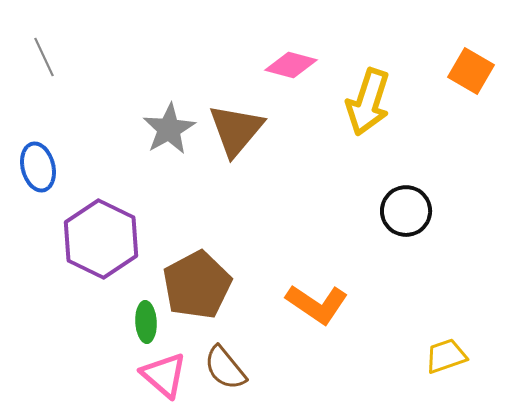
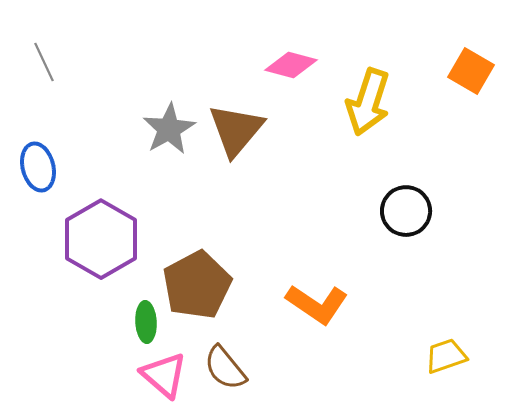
gray line: moved 5 px down
purple hexagon: rotated 4 degrees clockwise
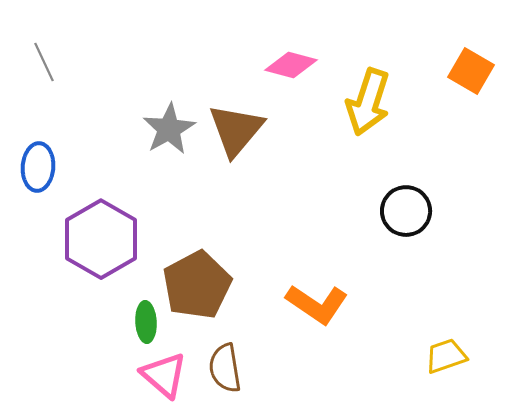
blue ellipse: rotated 18 degrees clockwise
brown semicircle: rotated 30 degrees clockwise
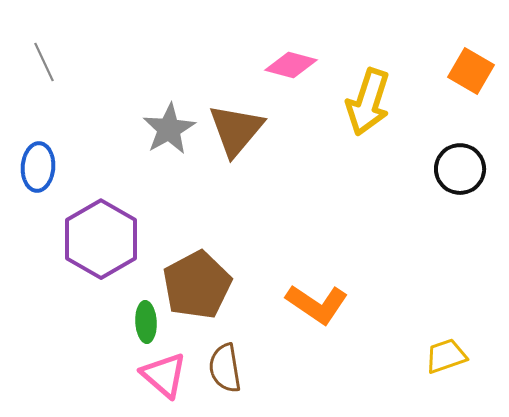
black circle: moved 54 px right, 42 px up
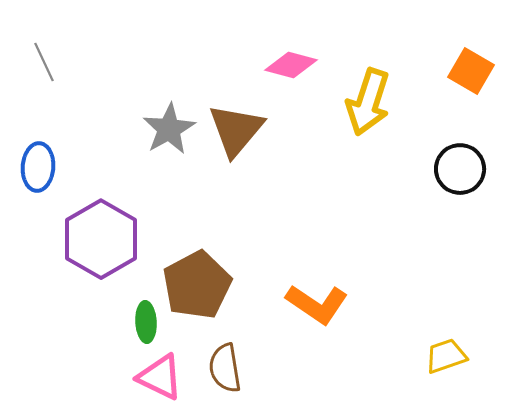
pink triangle: moved 4 px left, 2 px down; rotated 15 degrees counterclockwise
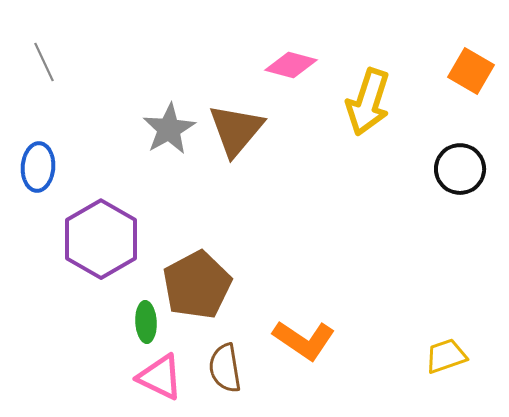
orange L-shape: moved 13 px left, 36 px down
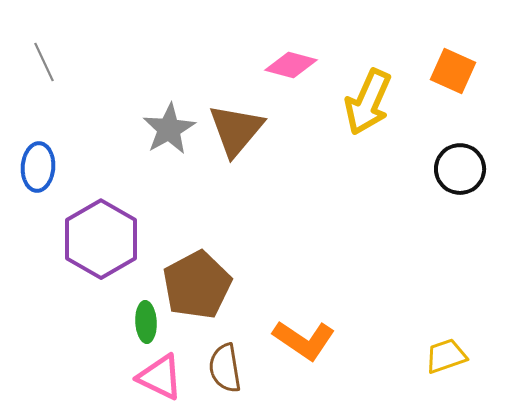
orange square: moved 18 px left; rotated 6 degrees counterclockwise
yellow arrow: rotated 6 degrees clockwise
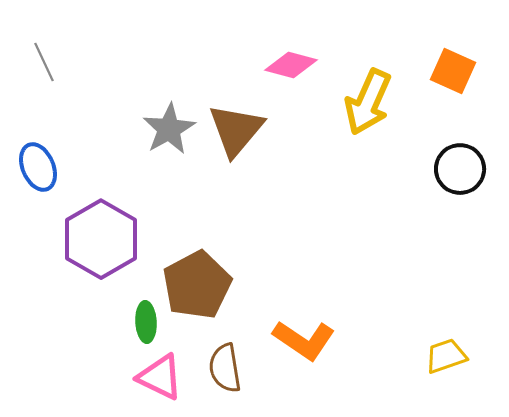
blue ellipse: rotated 27 degrees counterclockwise
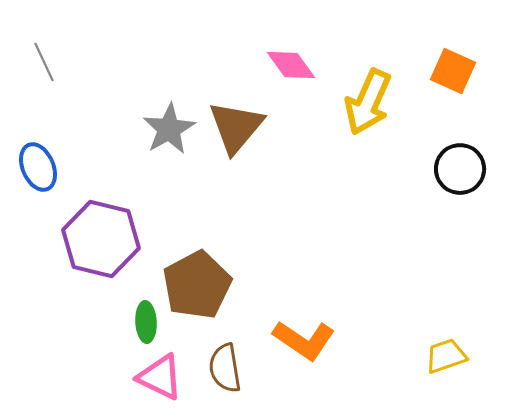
pink diamond: rotated 39 degrees clockwise
brown triangle: moved 3 px up
purple hexagon: rotated 16 degrees counterclockwise
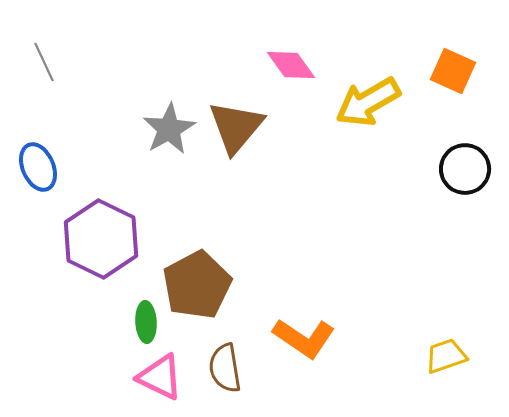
yellow arrow: rotated 36 degrees clockwise
black circle: moved 5 px right
purple hexagon: rotated 12 degrees clockwise
orange L-shape: moved 2 px up
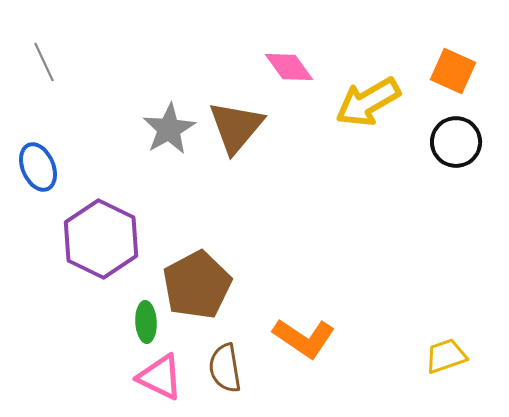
pink diamond: moved 2 px left, 2 px down
black circle: moved 9 px left, 27 px up
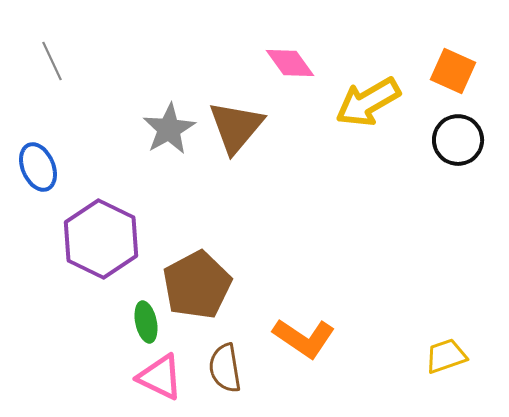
gray line: moved 8 px right, 1 px up
pink diamond: moved 1 px right, 4 px up
black circle: moved 2 px right, 2 px up
green ellipse: rotated 9 degrees counterclockwise
